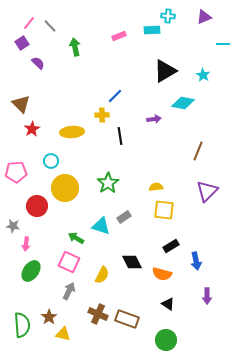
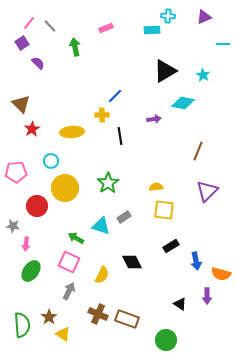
pink rectangle at (119, 36): moved 13 px left, 8 px up
orange semicircle at (162, 274): moved 59 px right
black triangle at (168, 304): moved 12 px right
yellow triangle at (63, 334): rotated 21 degrees clockwise
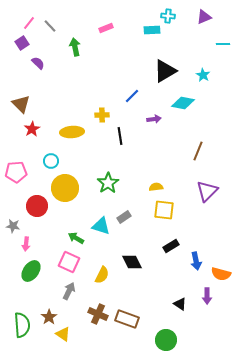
blue line at (115, 96): moved 17 px right
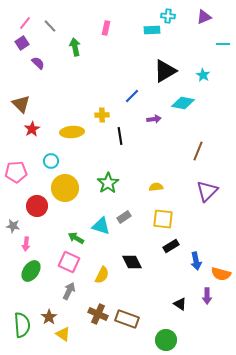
pink line at (29, 23): moved 4 px left
pink rectangle at (106, 28): rotated 56 degrees counterclockwise
yellow square at (164, 210): moved 1 px left, 9 px down
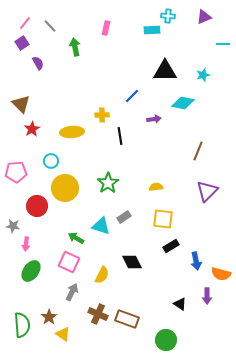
purple semicircle at (38, 63): rotated 16 degrees clockwise
black triangle at (165, 71): rotated 30 degrees clockwise
cyan star at (203, 75): rotated 24 degrees clockwise
gray arrow at (69, 291): moved 3 px right, 1 px down
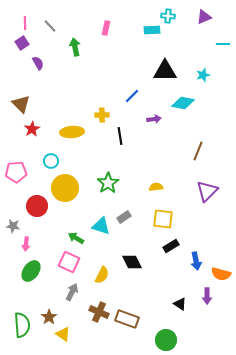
pink line at (25, 23): rotated 40 degrees counterclockwise
brown cross at (98, 314): moved 1 px right, 2 px up
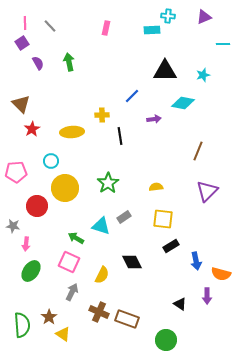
green arrow at (75, 47): moved 6 px left, 15 px down
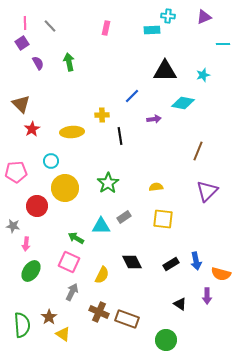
cyan triangle at (101, 226): rotated 18 degrees counterclockwise
black rectangle at (171, 246): moved 18 px down
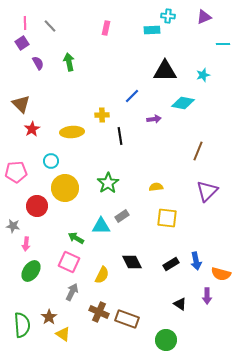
gray rectangle at (124, 217): moved 2 px left, 1 px up
yellow square at (163, 219): moved 4 px right, 1 px up
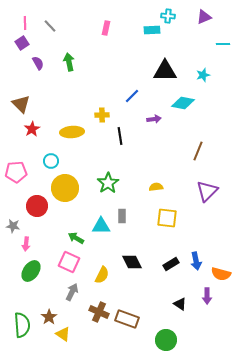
gray rectangle at (122, 216): rotated 56 degrees counterclockwise
